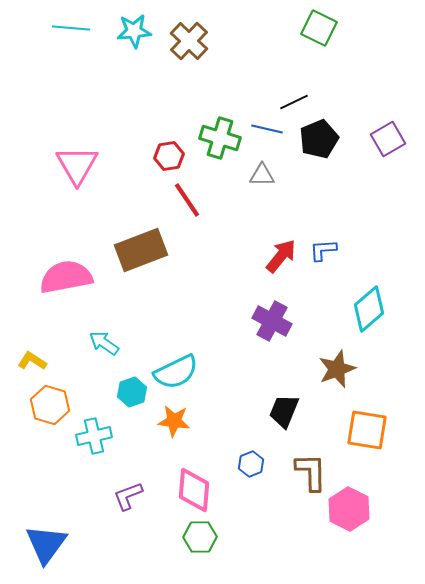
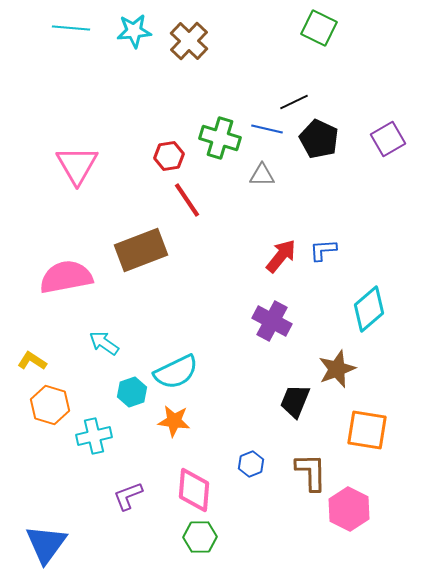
black pentagon: rotated 24 degrees counterclockwise
black trapezoid: moved 11 px right, 10 px up
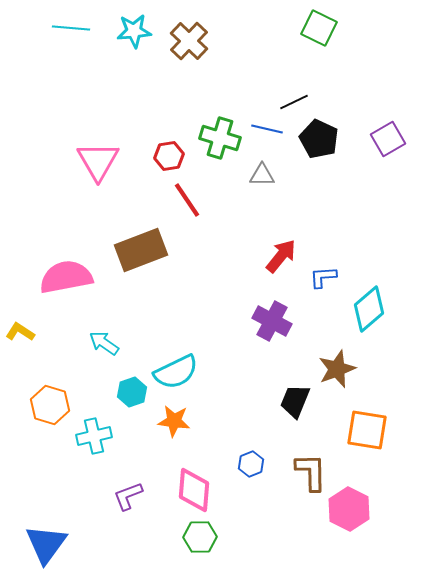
pink triangle: moved 21 px right, 4 px up
blue L-shape: moved 27 px down
yellow L-shape: moved 12 px left, 29 px up
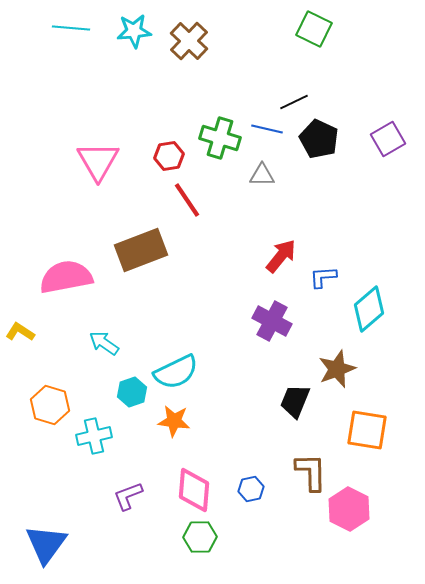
green square: moved 5 px left, 1 px down
blue hexagon: moved 25 px down; rotated 10 degrees clockwise
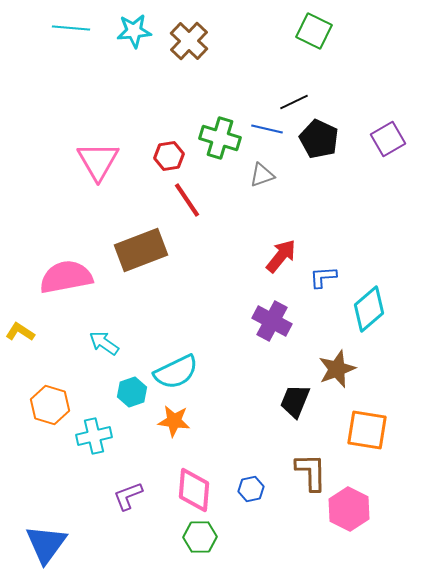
green square: moved 2 px down
gray triangle: rotated 20 degrees counterclockwise
